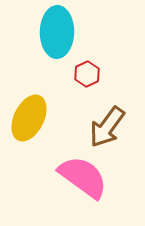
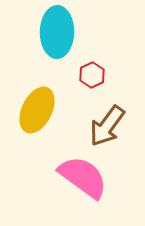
red hexagon: moved 5 px right, 1 px down
yellow ellipse: moved 8 px right, 8 px up
brown arrow: moved 1 px up
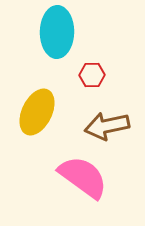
red hexagon: rotated 25 degrees clockwise
yellow ellipse: moved 2 px down
brown arrow: rotated 42 degrees clockwise
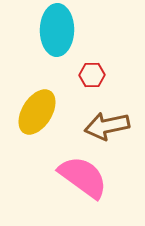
cyan ellipse: moved 2 px up
yellow ellipse: rotated 6 degrees clockwise
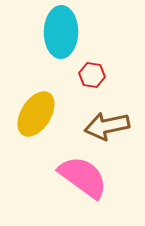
cyan ellipse: moved 4 px right, 2 px down
red hexagon: rotated 10 degrees clockwise
yellow ellipse: moved 1 px left, 2 px down
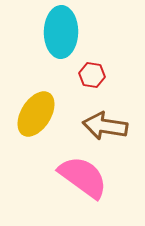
brown arrow: moved 2 px left; rotated 21 degrees clockwise
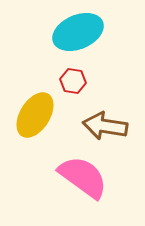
cyan ellipse: moved 17 px right; rotated 66 degrees clockwise
red hexagon: moved 19 px left, 6 px down
yellow ellipse: moved 1 px left, 1 px down
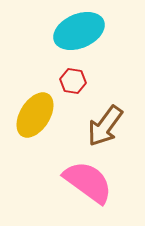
cyan ellipse: moved 1 px right, 1 px up
brown arrow: rotated 63 degrees counterclockwise
pink semicircle: moved 5 px right, 5 px down
